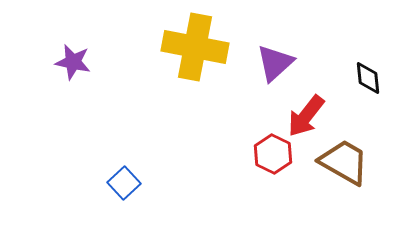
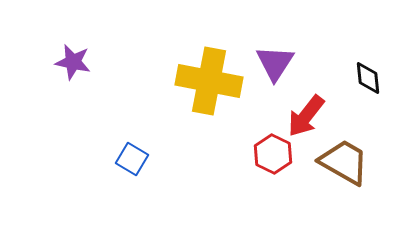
yellow cross: moved 14 px right, 34 px down
purple triangle: rotated 15 degrees counterclockwise
blue square: moved 8 px right, 24 px up; rotated 16 degrees counterclockwise
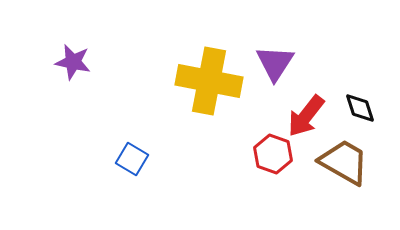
black diamond: moved 8 px left, 30 px down; rotated 12 degrees counterclockwise
red hexagon: rotated 6 degrees counterclockwise
